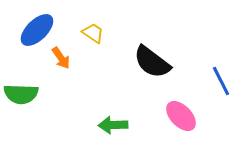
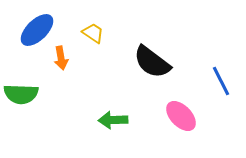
orange arrow: rotated 25 degrees clockwise
green arrow: moved 5 px up
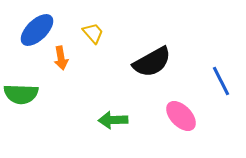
yellow trapezoid: rotated 15 degrees clockwise
black semicircle: rotated 66 degrees counterclockwise
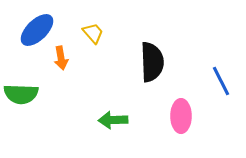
black semicircle: rotated 63 degrees counterclockwise
pink ellipse: rotated 44 degrees clockwise
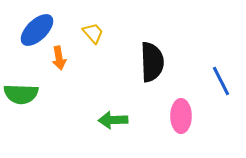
orange arrow: moved 2 px left
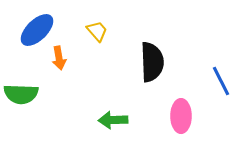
yellow trapezoid: moved 4 px right, 2 px up
